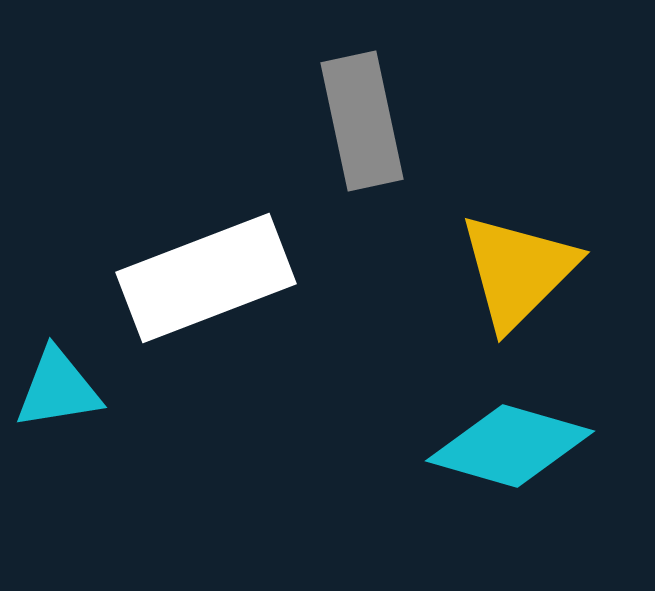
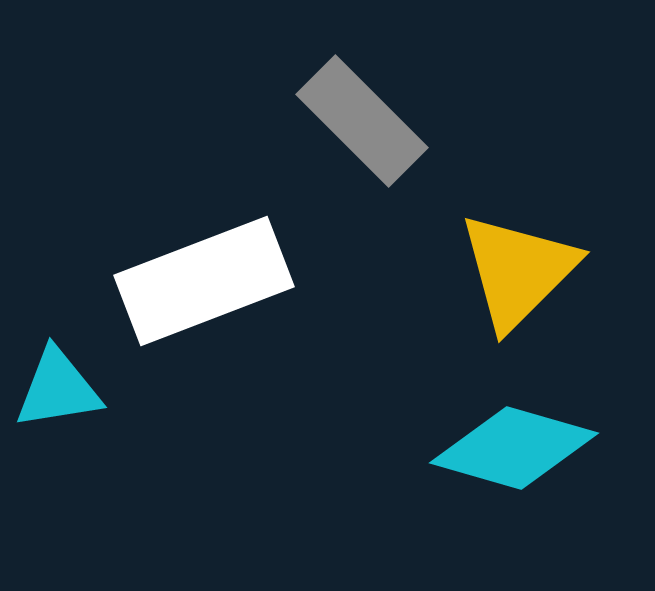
gray rectangle: rotated 33 degrees counterclockwise
white rectangle: moved 2 px left, 3 px down
cyan diamond: moved 4 px right, 2 px down
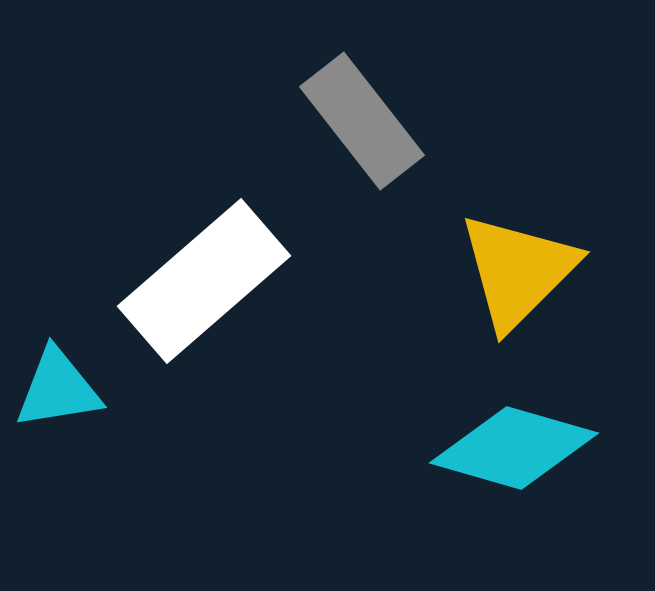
gray rectangle: rotated 7 degrees clockwise
white rectangle: rotated 20 degrees counterclockwise
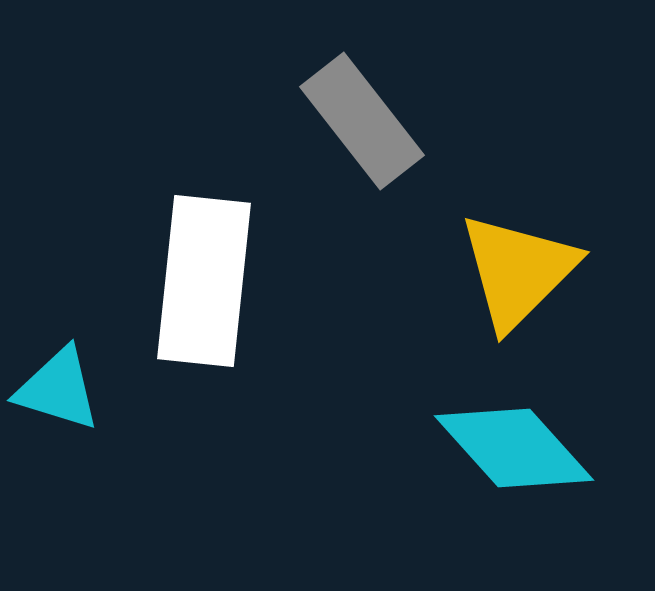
white rectangle: rotated 43 degrees counterclockwise
cyan triangle: rotated 26 degrees clockwise
cyan diamond: rotated 32 degrees clockwise
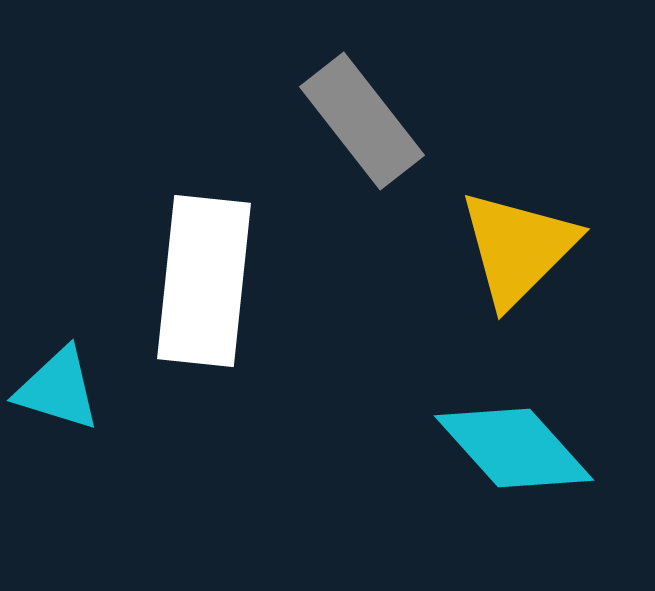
yellow triangle: moved 23 px up
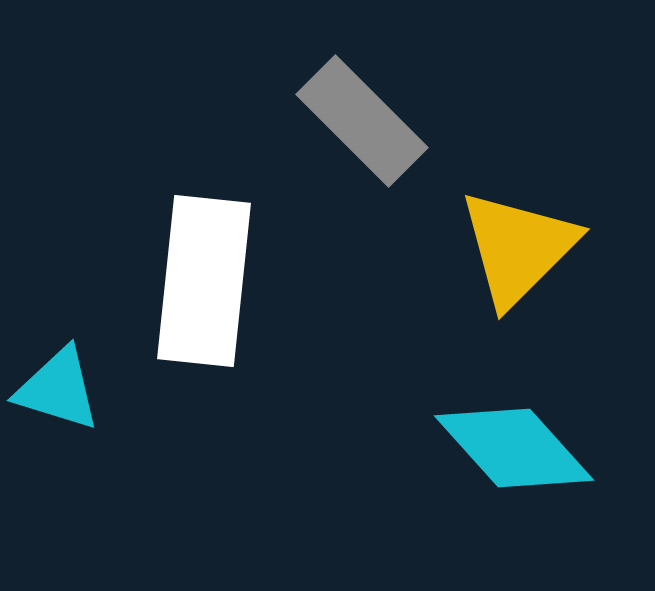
gray rectangle: rotated 7 degrees counterclockwise
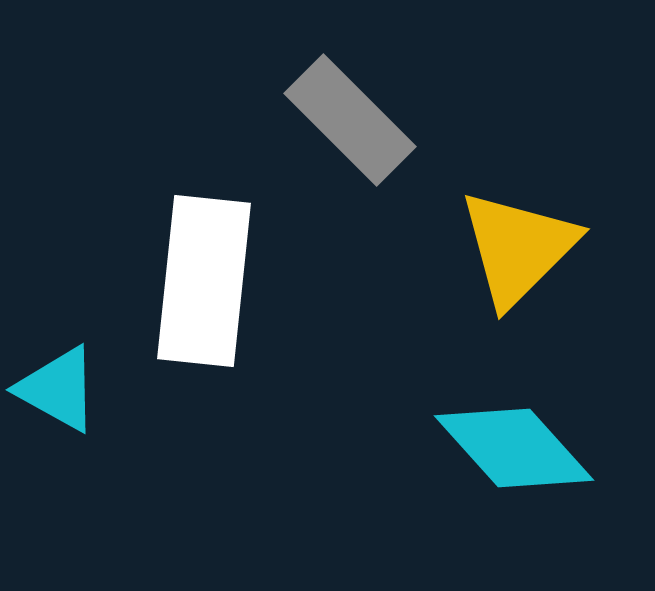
gray rectangle: moved 12 px left, 1 px up
cyan triangle: rotated 12 degrees clockwise
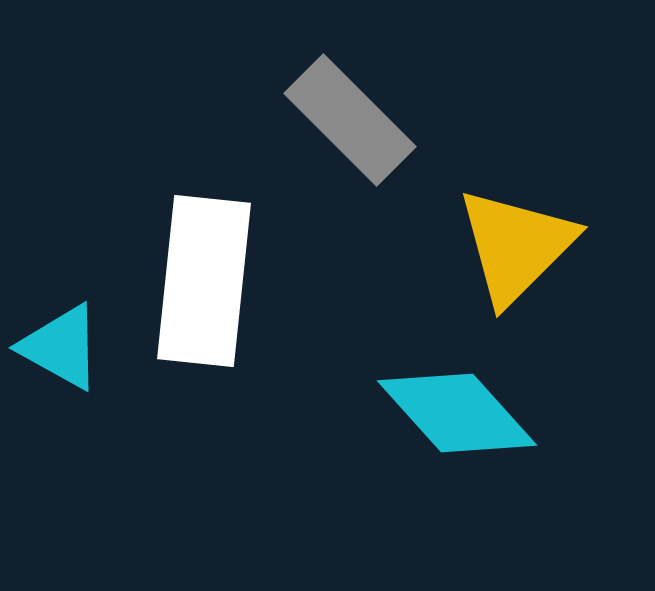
yellow triangle: moved 2 px left, 2 px up
cyan triangle: moved 3 px right, 42 px up
cyan diamond: moved 57 px left, 35 px up
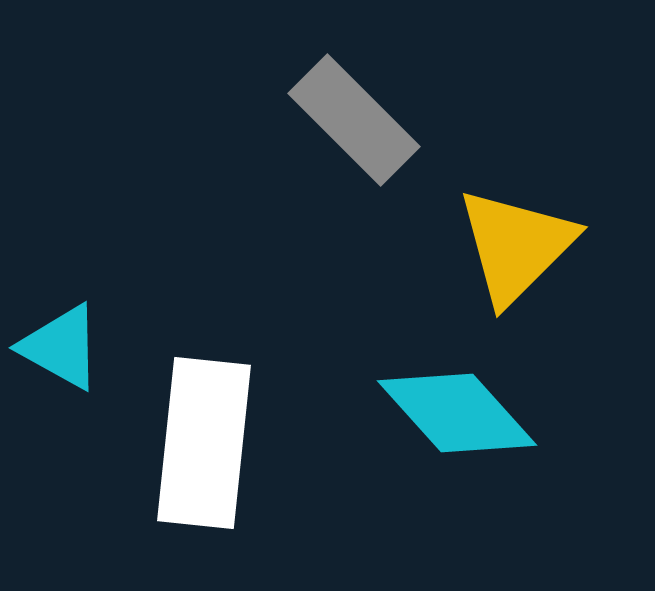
gray rectangle: moved 4 px right
white rectangle: moved 162 px down
